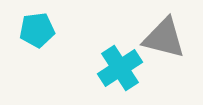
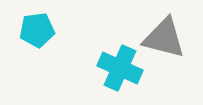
cyan cross: rotated 33 degrees counterclockwise
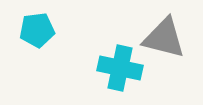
cyan cross: rotated 12 degrees counterclockwise
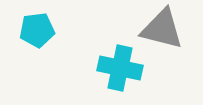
gray triangle: moved 2 px left, 9 px up
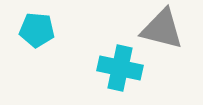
cyan pentagon: rotated 12 degrees clockwise
